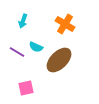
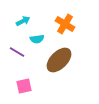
cyan arrow: rotated 136 degrees counterclockwise
cyan semicircle: moved 1 px right, 8 px up; rotated 32 degrees counterclockwise
pink square: moved 2 px left, 2 px up
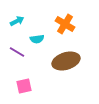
cyan arrow: moved 6 px left
brown ellipse: moved 7 px right, 1 px down; rotated 28 degrees clockwise
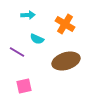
cyan arrow: moved 11 px right, 6 px up; rotated 24 degrees clockwise
cyan semicircle: rotated 32 degrees clockwise
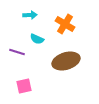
cyan arrow: moved 2 px right
purple line: rotated 14 degrees counterclockwise
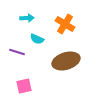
cyan arrow: moved 3 px left, 3 px down
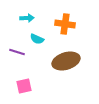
orange cross: rotated 24 degrees counterclockwise
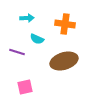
brown ellipse: moved 2 px left
pink square: moved 1 px right, 1 px down
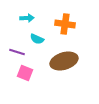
pink square: moved 14 px up; rotated 35 degrees clockwise
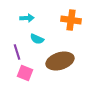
orange cross: moved 6 px right, 4 px up
purple line: rotated 56 degrees clockwise
brown ellipse: moved 4 px left
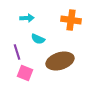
cyan semicircle: moved 1 px right
